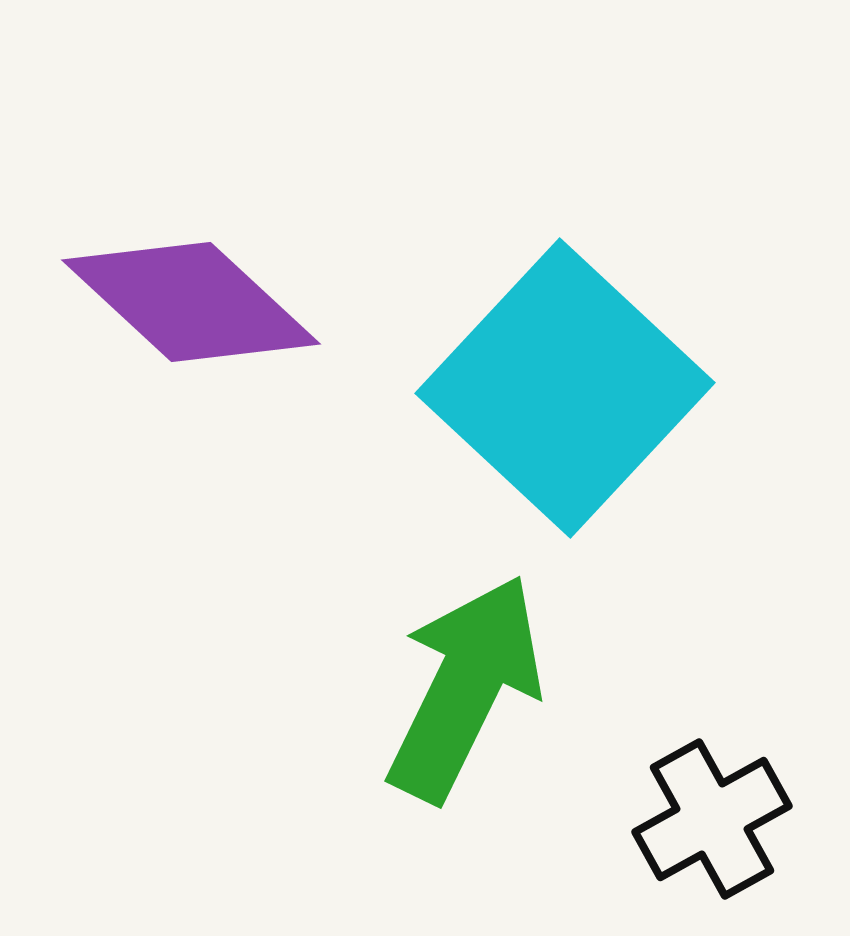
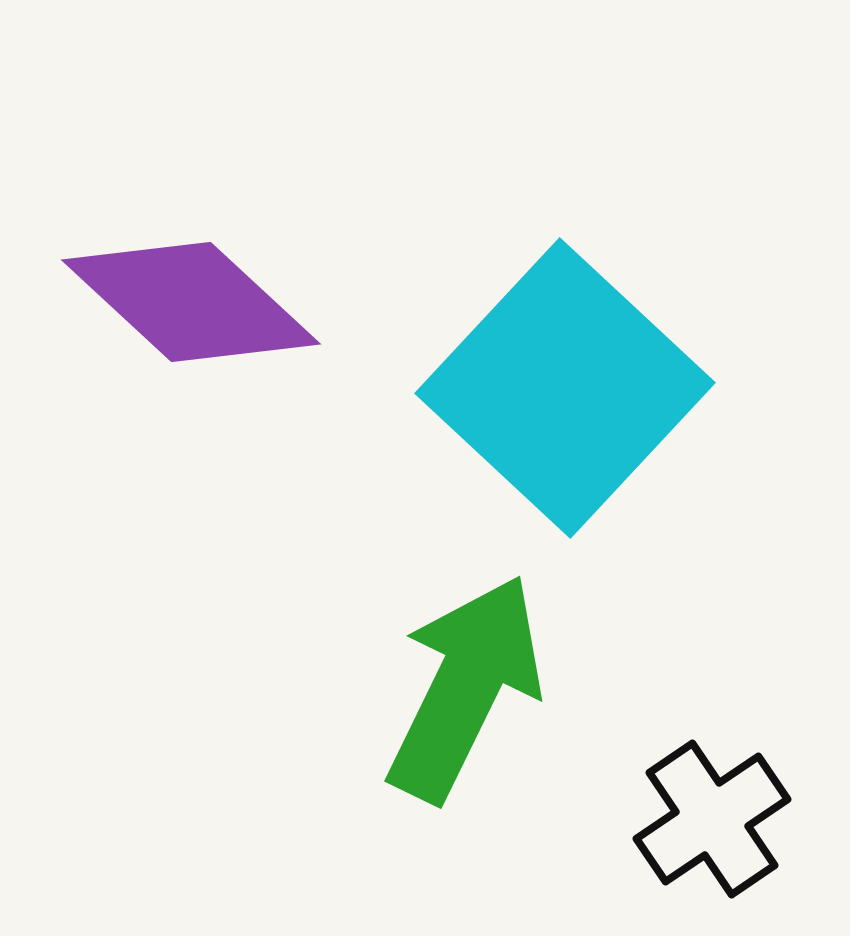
black cross: rotated 5 degrees counterclockwise
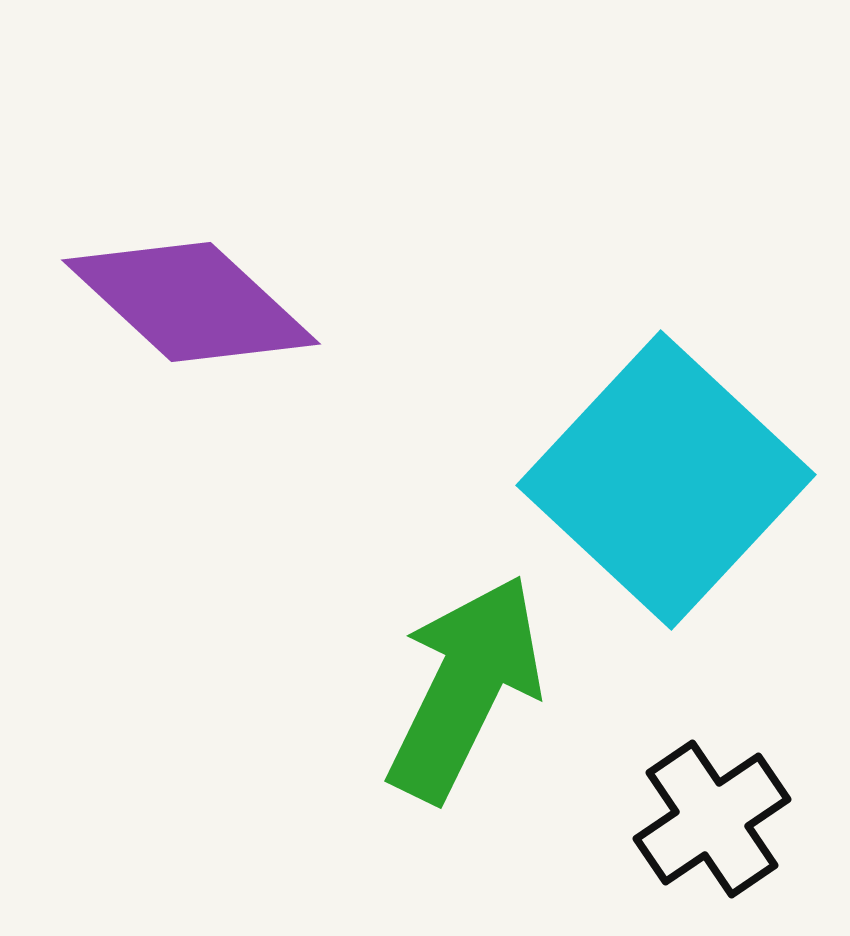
cyan square: moved 101 px right, 92 px down
